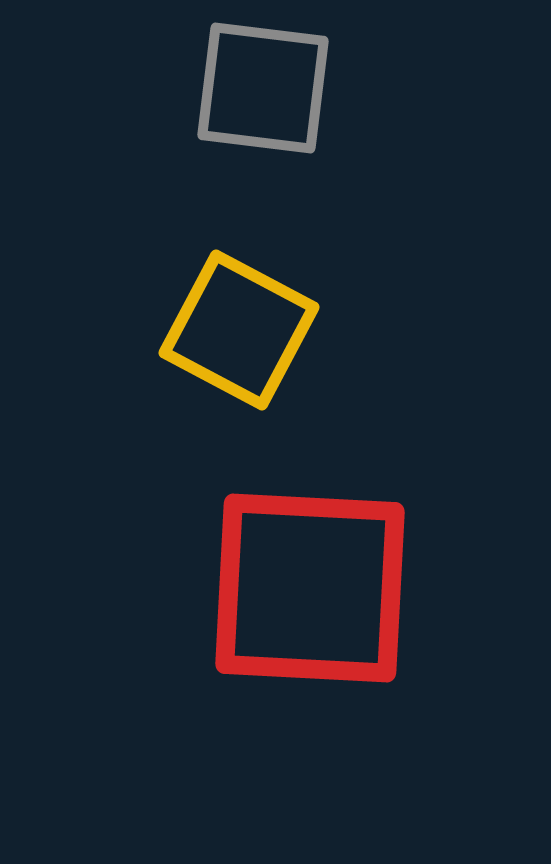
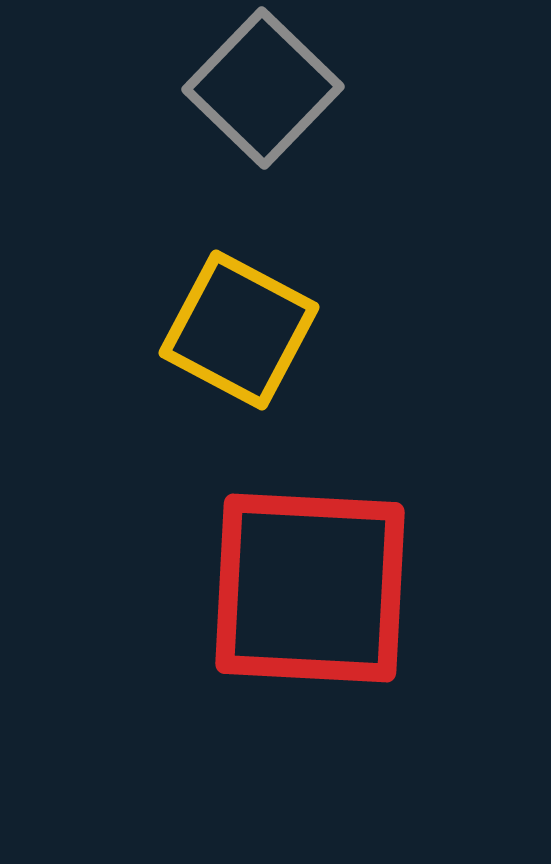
gray square: rotated 37 degrees clockwise
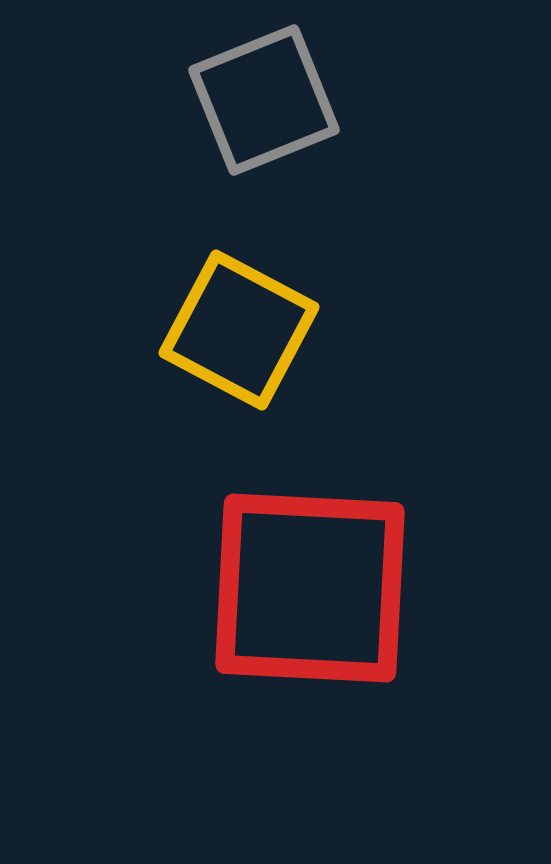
gray square: moved 1 px right, 12 px down; rotated 24 degrees clockwise
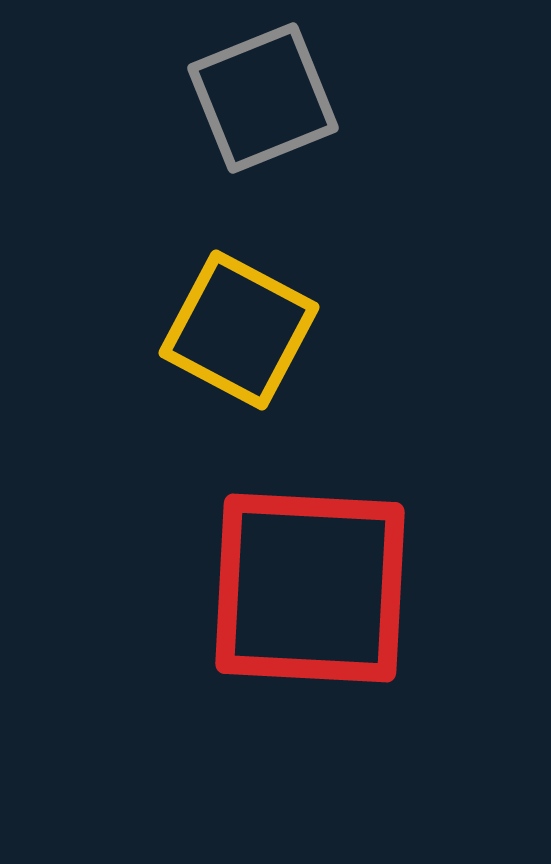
gray square: moved 1 px left, 2 px up
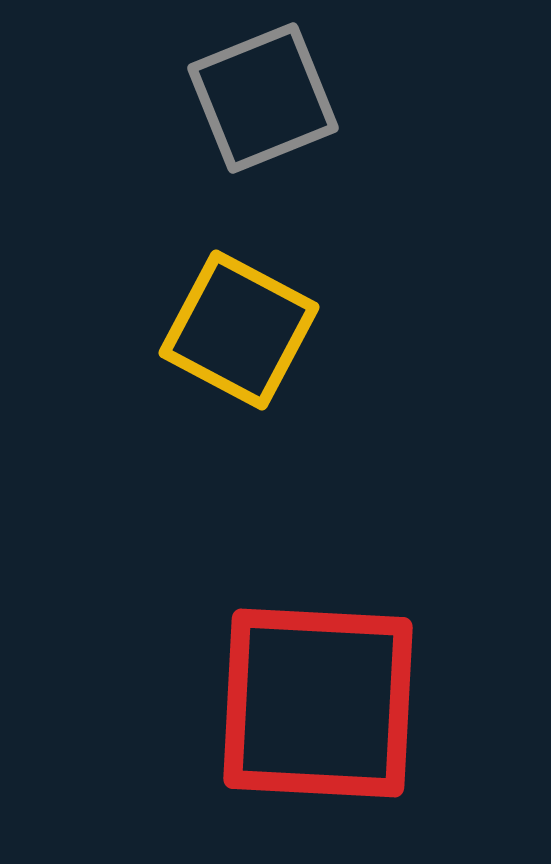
red square: moved 8 px right, 115 px down
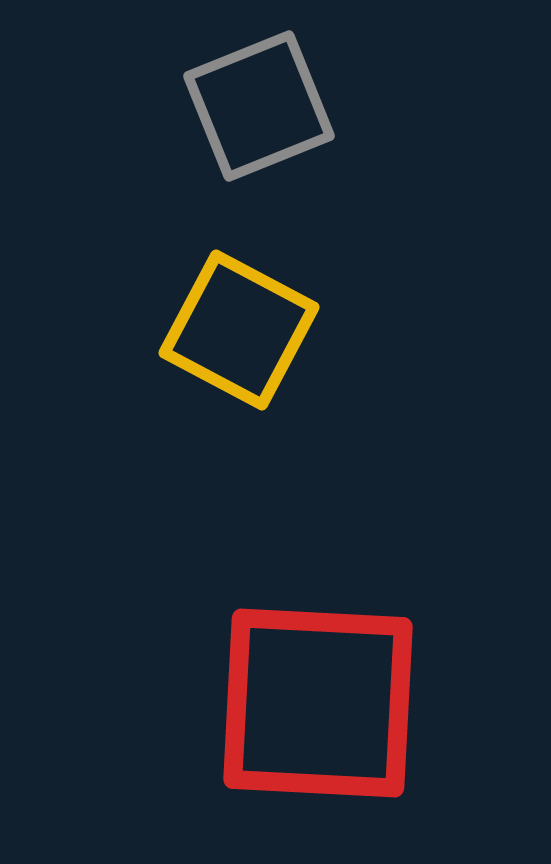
gray square: moved 4 px left, 8 px down
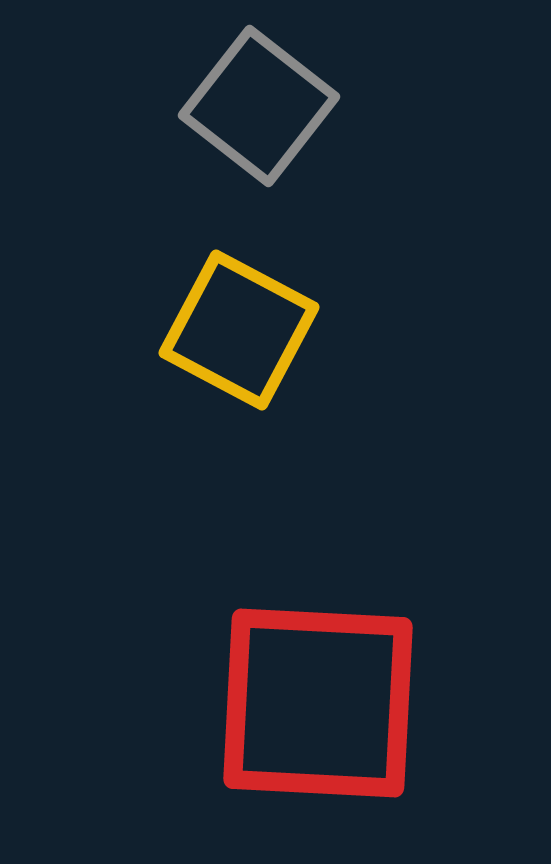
gray square: rotated 30 degrees counterclockwise
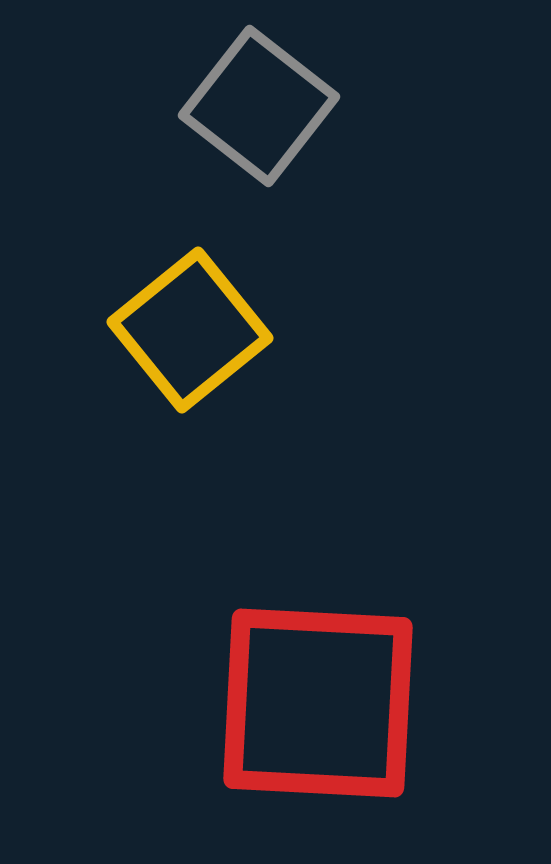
yellow square: moved 49 px left; rotated 23 degrees clockwise
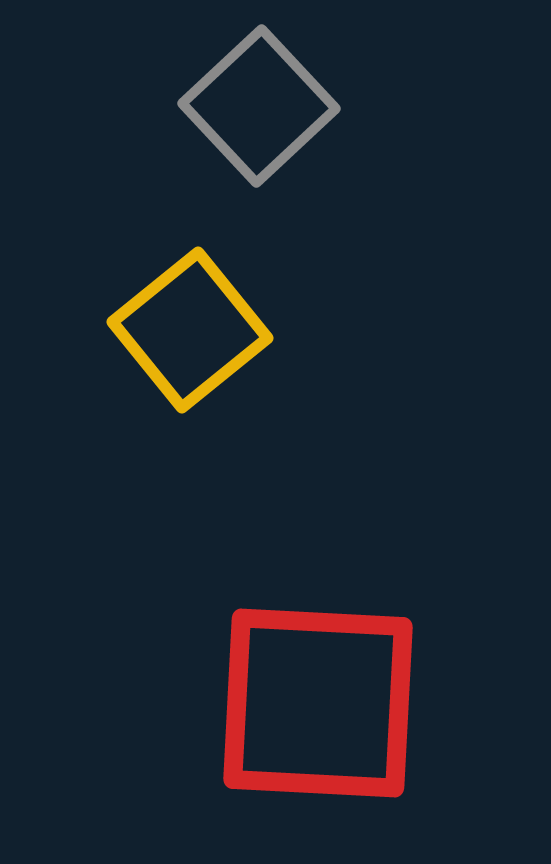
gray square: rotated 9 degrees clockwise
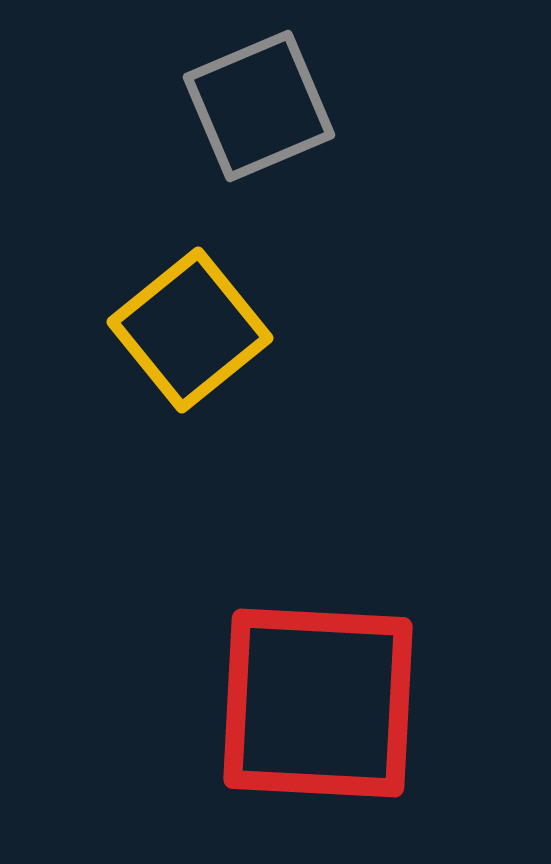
gray square: rotated 20 degrees clockwise
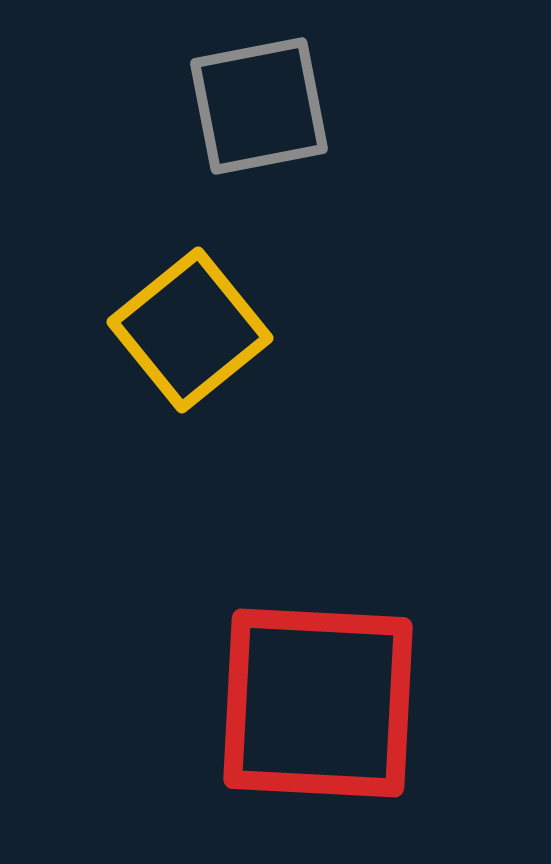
gray square: rotated 12 degrees clockwise
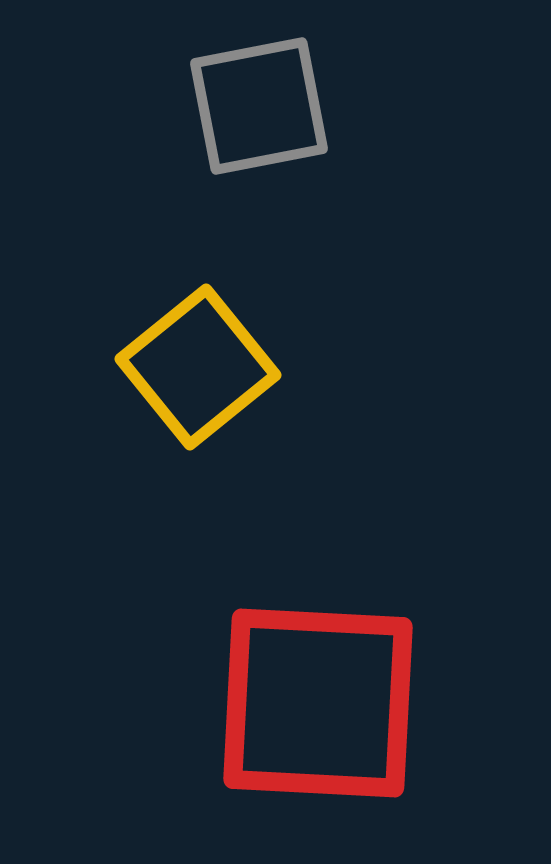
yellow square: moved 8 px right, 37 px down
